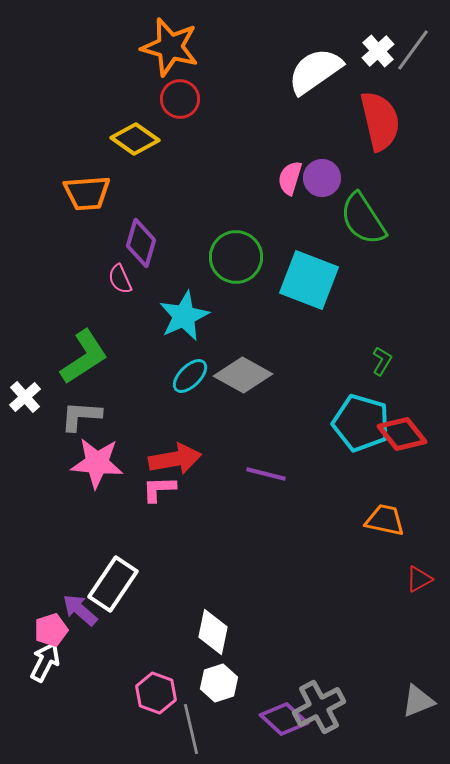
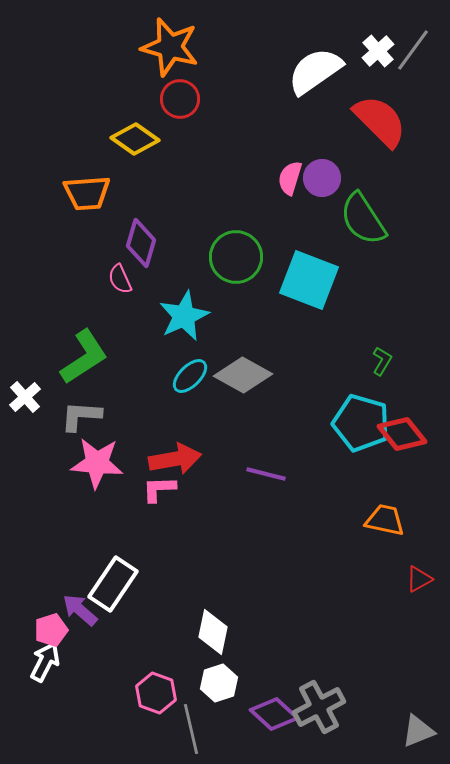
red semicircle at (380, 121): rotated 32 degrees counterclockwise
gray triangle at (418, 701): moved 30 px down
purple diamond at (284, 719): moved 10 px left, 5 px up
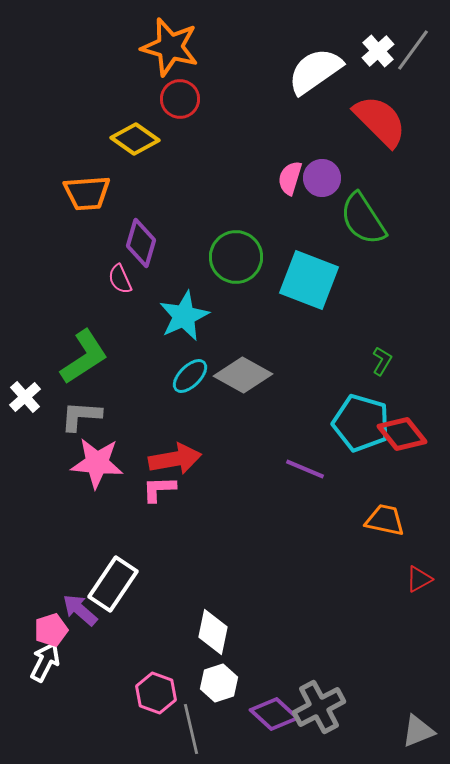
purple line at (266, 474): moved 39 px right, 5 px up; rotated 9 degrees clockwise
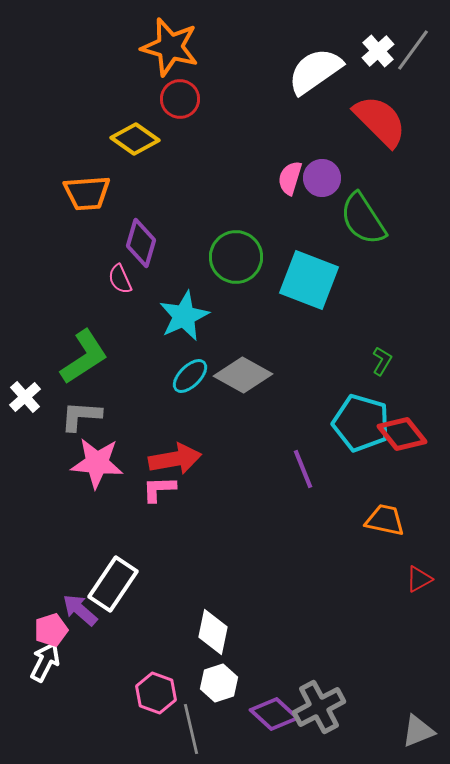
purple line at (305, 469): moved 2 px left; rotated 45 degrees clockwise
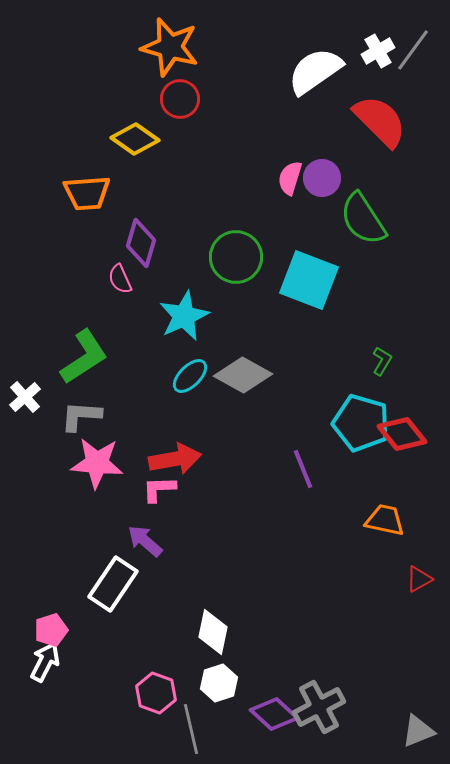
white cross at (378, 51): rotated 12 degrees clockwise
purple arrow at (80, 610): moved 65 px right, 69 px up
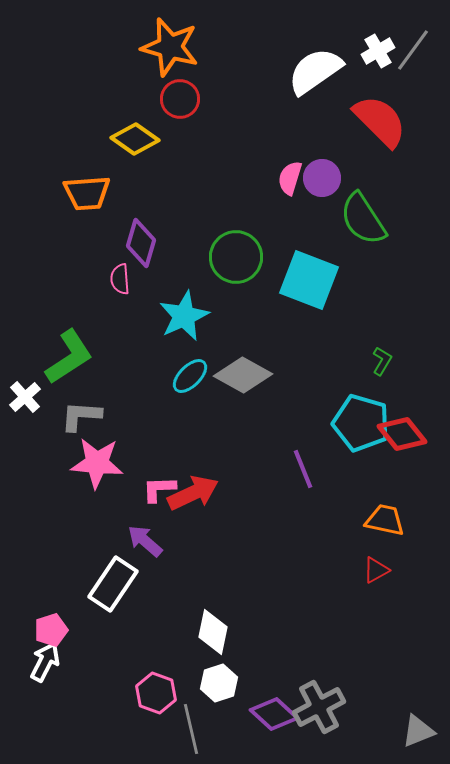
pink semicircle at (120, 279): rotated 20 degrees clockwise
green L-shape at (84, 357): moved 15 px left
red arrow at (175, 459): moved 18 px right, 34 px down; rotated 15 degrees counterclockwise
red triangle at (419, 579): moved 43 px left, 9 px up
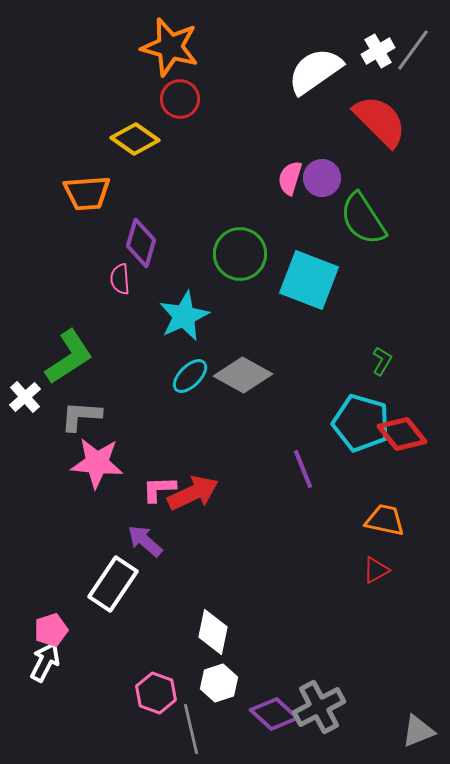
green circle at (236, 257): moved 4 px right, 3 px up
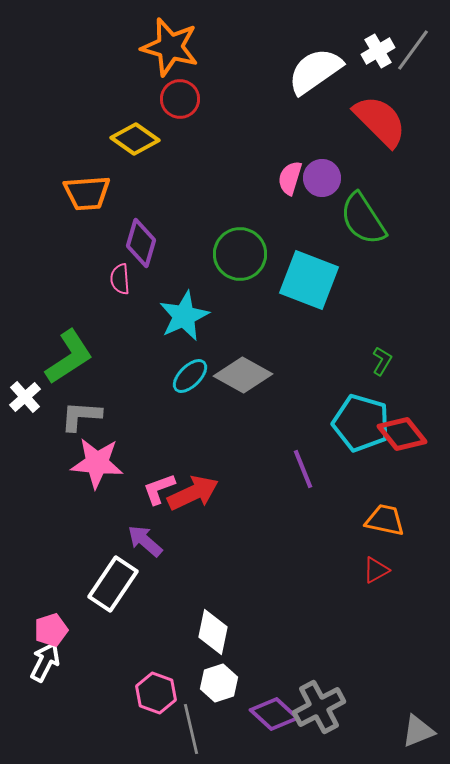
pink L-shape at (159, 489): rotated 18 degrees counterclockwise
